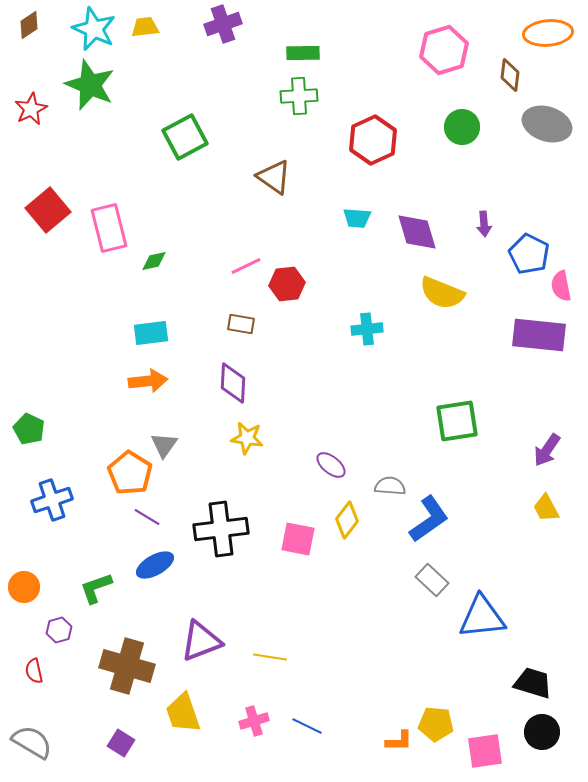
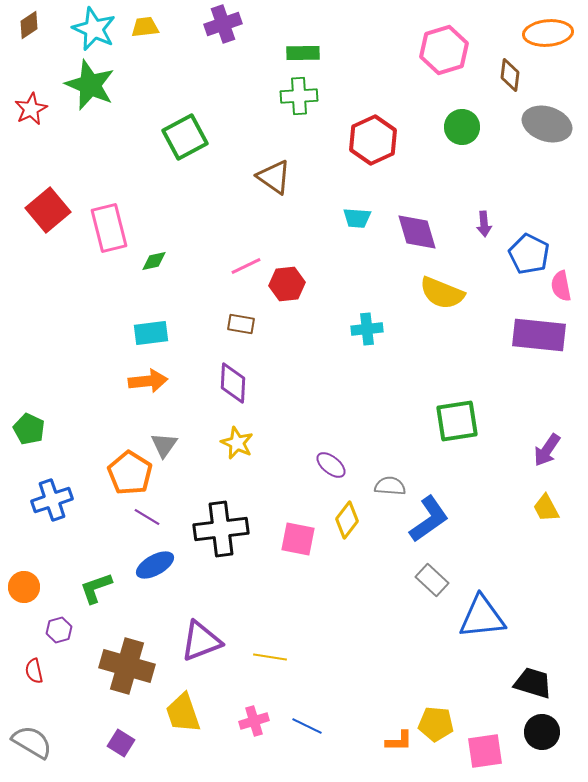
yellow star at (247, 438): moved 10 px left, 5 px down; rotated 16 degrees clockwise
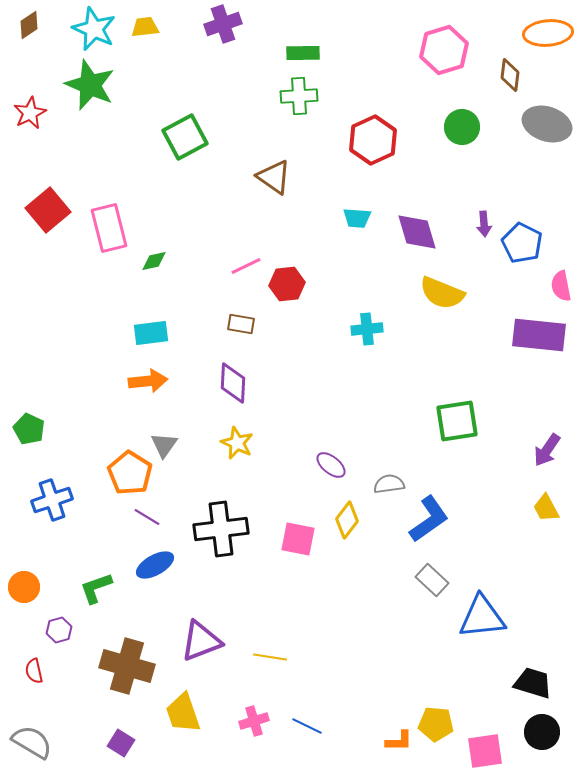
red star at (31, 109): moved 1 px left, 4 px down
blue pentagon at (529, 254): moved 7 px left, 11 px up
gray semicircle at (390, 486): moved 1 px left, 2 px up; rotated 12 degrees counterclockwise
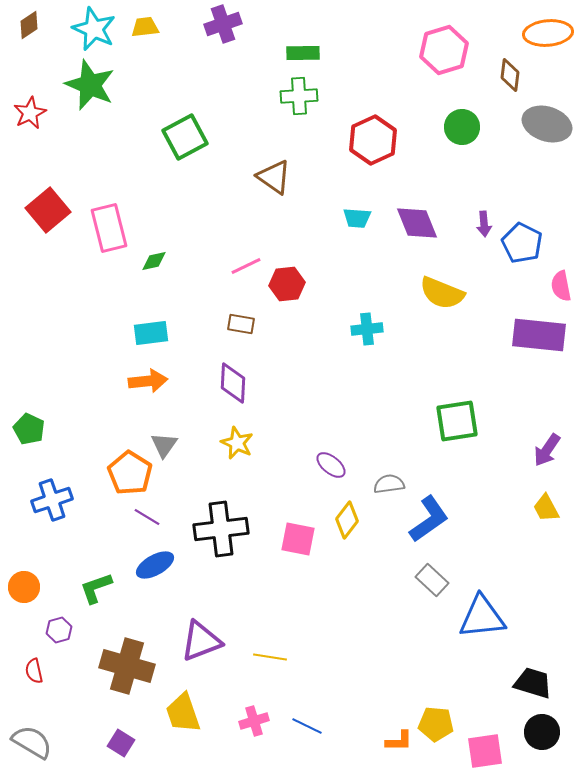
purple diamond at (417, 232): moved 9 px up; rotated 6 degrees counterclockwise
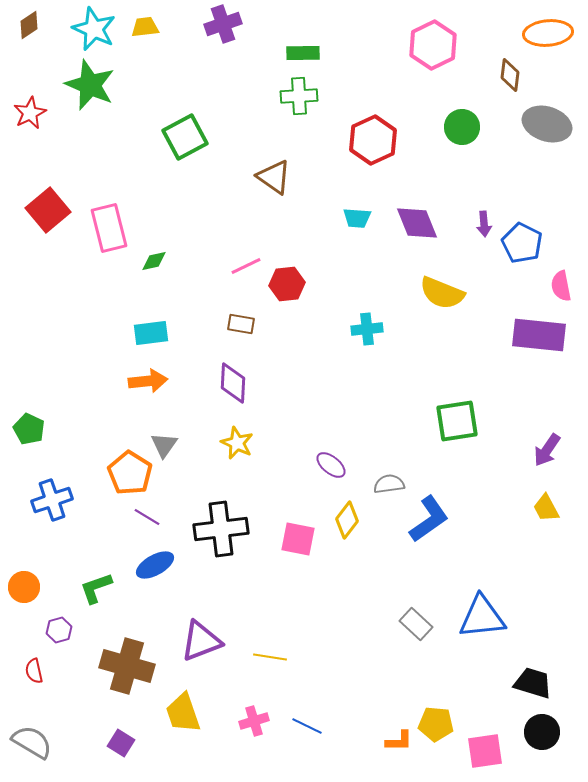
pink hexagon at (444, 50): moved 11 px left, 5 px up; rotated 9 degrees counterclockwise
gray rectangle at (432, 580): moved 16 px left, 44 px down
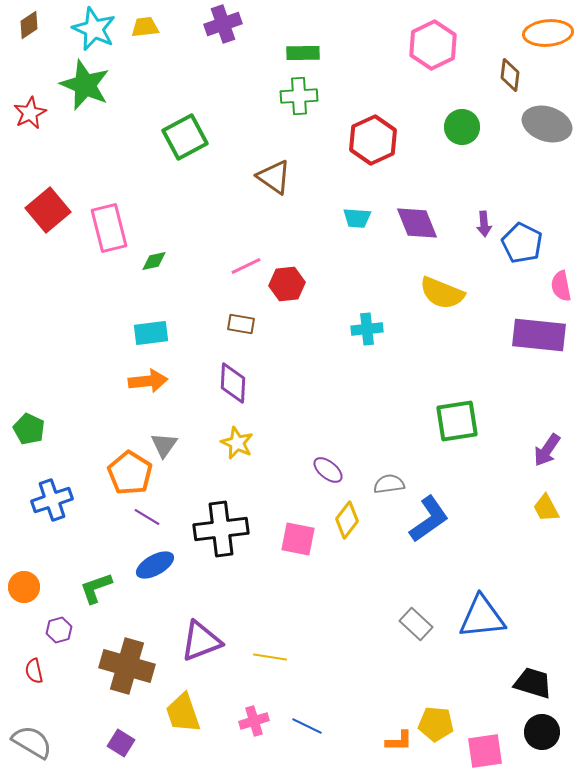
green star at (90, 85): moved 5 px left
purple ellipse at (331, 465): moved 3 px left, 5 px down
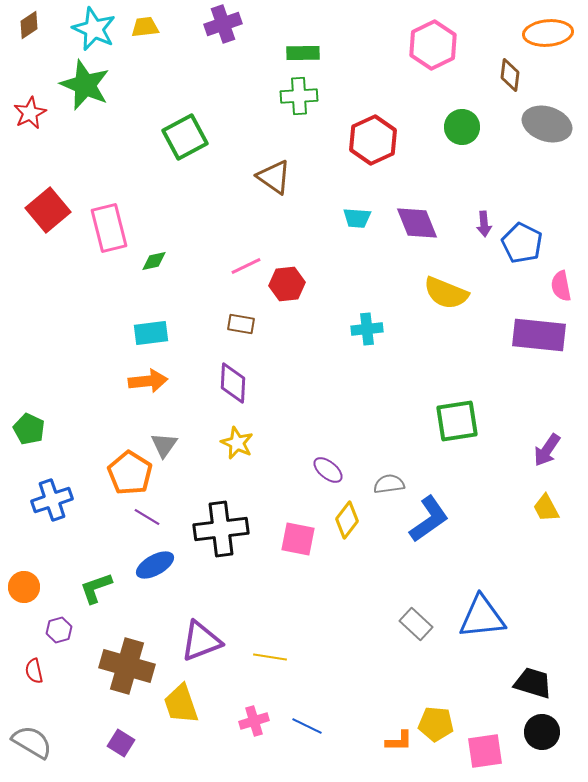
yellow semicircle at (442, 293): moved 4 px right
yellow trapezoid at (183, 713): moved 2 px left, 9 px up
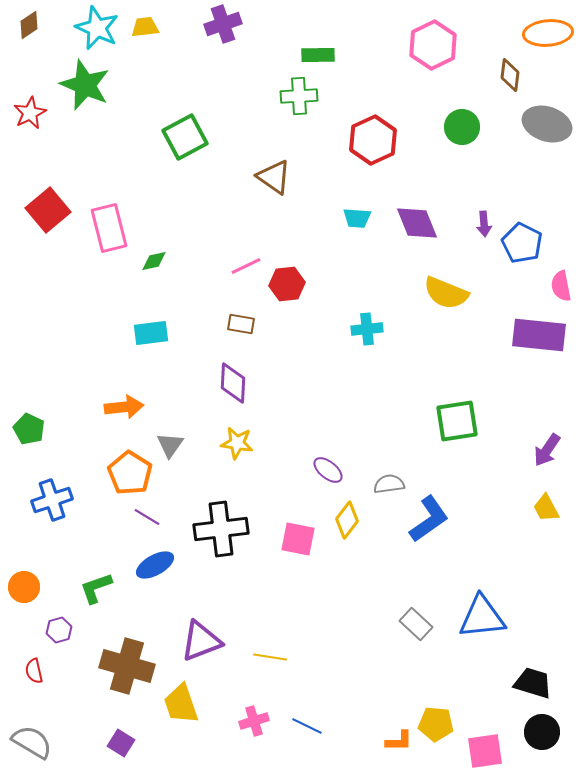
cyan star at (94, 29): moved 3 px right, 1 px up
green rectangle at (303, 53): moved 15 px right, 2 px down
orange arrow at (148, 381): moved 24 px left, 26 px down
yellow star at (237, 443): rotated 16 degrees counterclockwise
gray triangle at (164, 445): moved 6 px right
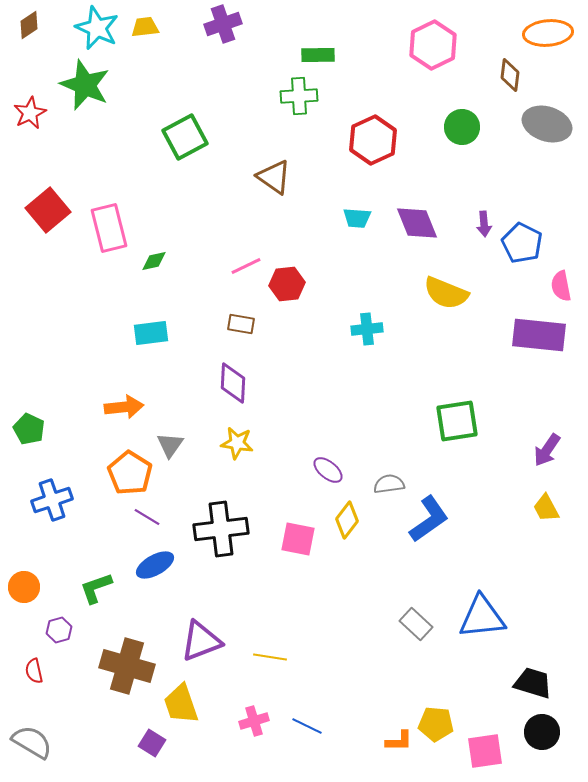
purple square at (121, 743): moved 31 px right
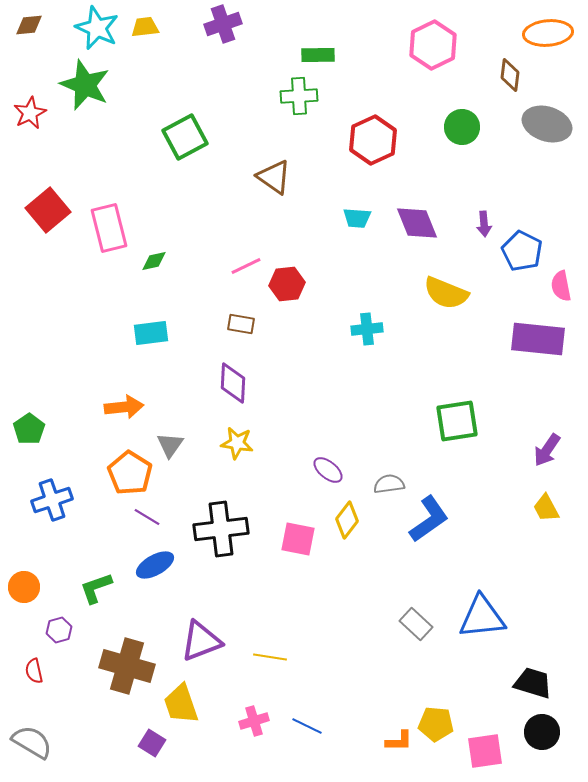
brown diamond at (29, 25): rotated 28 degrees clockwise
blue pentagon at (522, 243): moved 8 px down
purple rectangle at (539, 335): moved 1 px left, 4 px down
green pentagon at (29, 429): rotated 12 degrees clockwise
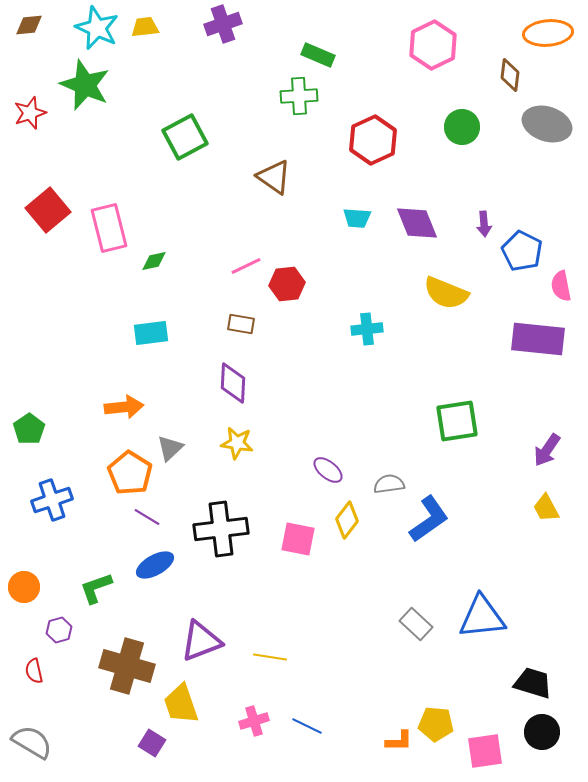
green rectangle at (318, 55): rotated 24 degrees clockwise
red star at (30, 113): rotated 8 degrees clockwise
gray triangle at (170, 445): moved 3 px down; rotated 12 degrees clockwise
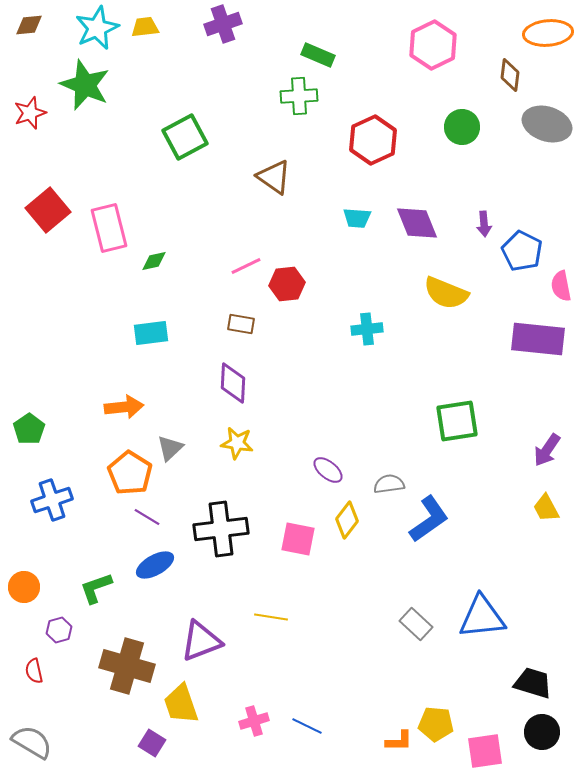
cyan star at (97, 28): rotated 24 degrees clockwise
yellow line at (270, 657): moved 1 px right, 40 px up
